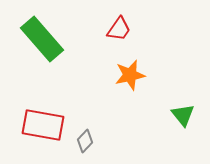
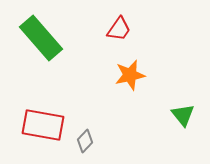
green rectangle: moved 1 px left, 1 px up
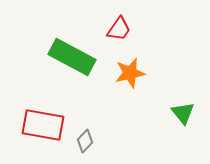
green rectangle: moved 31 px right, 19 px down; rotated 21 degrees counterclockwise
orange star: moved 2 px up
green triangle: moved 2 px up
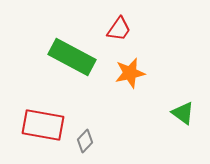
green triangle: rotated 15 degrees counterclockwise
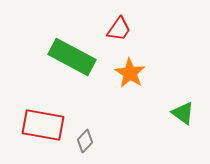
orange star: rotated 28 degrees counterclockwise
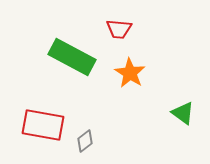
red trapezoid: rotated 60 degrees clockwise
gray diamond: rotated 10 degrees clockwise
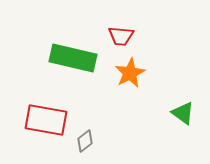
red trapezoid: moved 2 px right, 7 px down
green rectangle: moved 1 px right, 1 px down; rotated 15 degrees counterclockwise
orange star: rotated 12 degrees clockwise
red rectangle: moved 3 px right, 5 px up
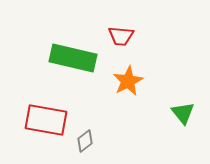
orange star: moved 2 px left, 8 px down
green triangle: rotated 15 degrees clockwise
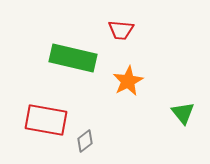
red trapezoid: moved 6 px up
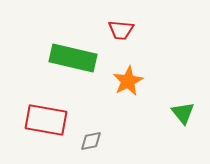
gray diamond: moved 6 px right; rotated 25 degrees clockwise
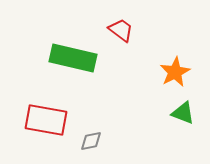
red trapezoid: rotated 148 degrees counterclockwise
orange star: moved 47 px right, 9 px up
green triangle: rotated 30 degrees counterclockwise
